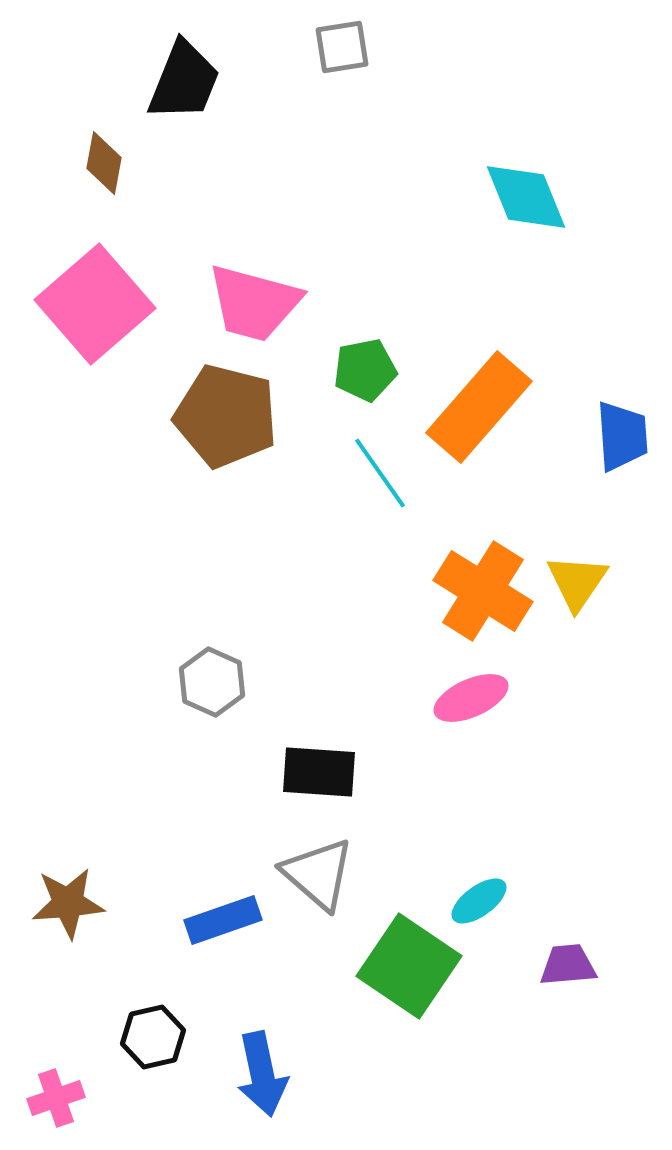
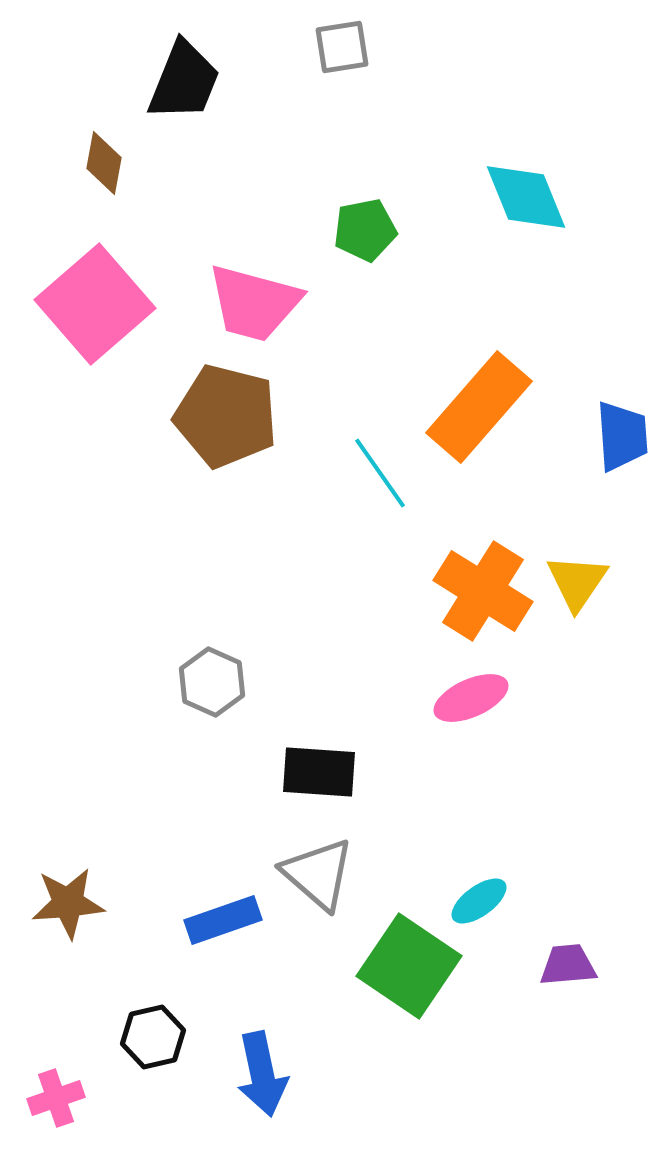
green pentagon: moved 140 px up
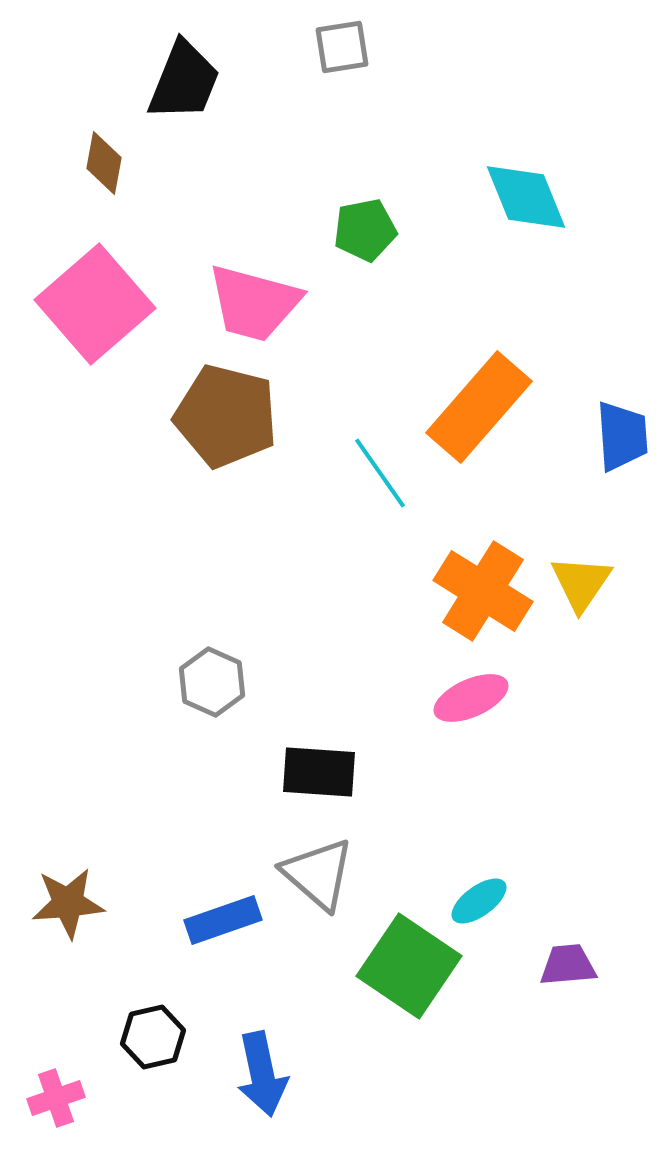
yellow triangle: moved 4 px right, 1 px down
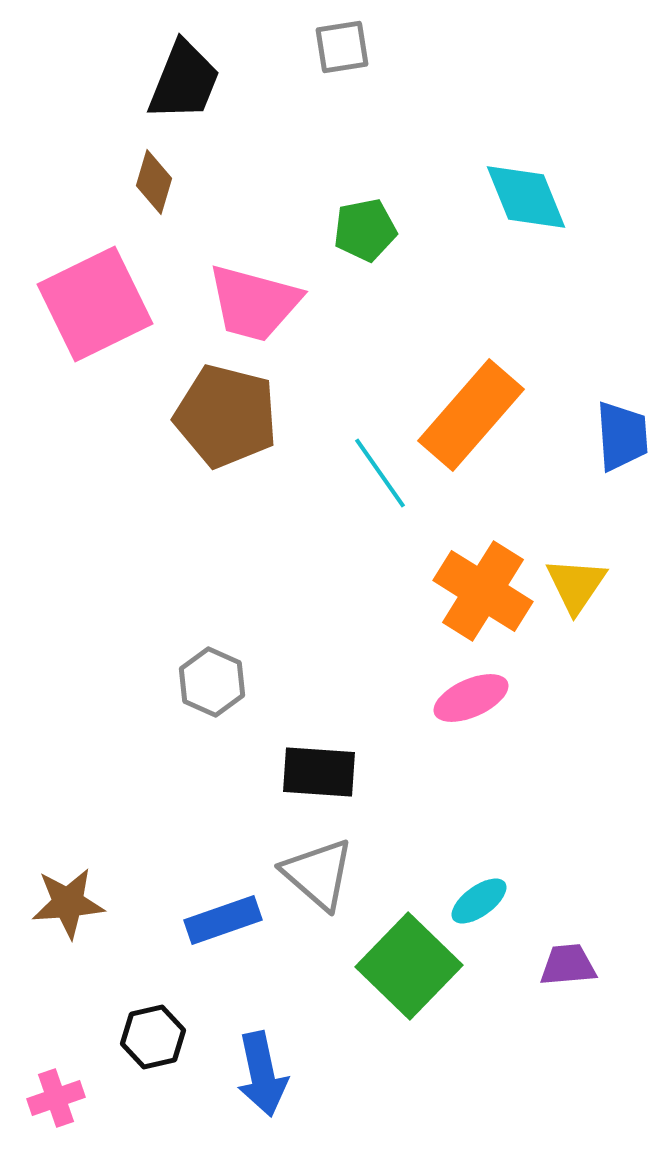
brown diamond: moved 50 px right, 19 px down; rotated 6 degrees clockwise
pink square: rotated 15 degrees clockwise
orange rectangle: moved 8 px left, 8 px down
yellow triangle: moved 5 px left, 2 px down
green square: rotated 10 degrees clockwise
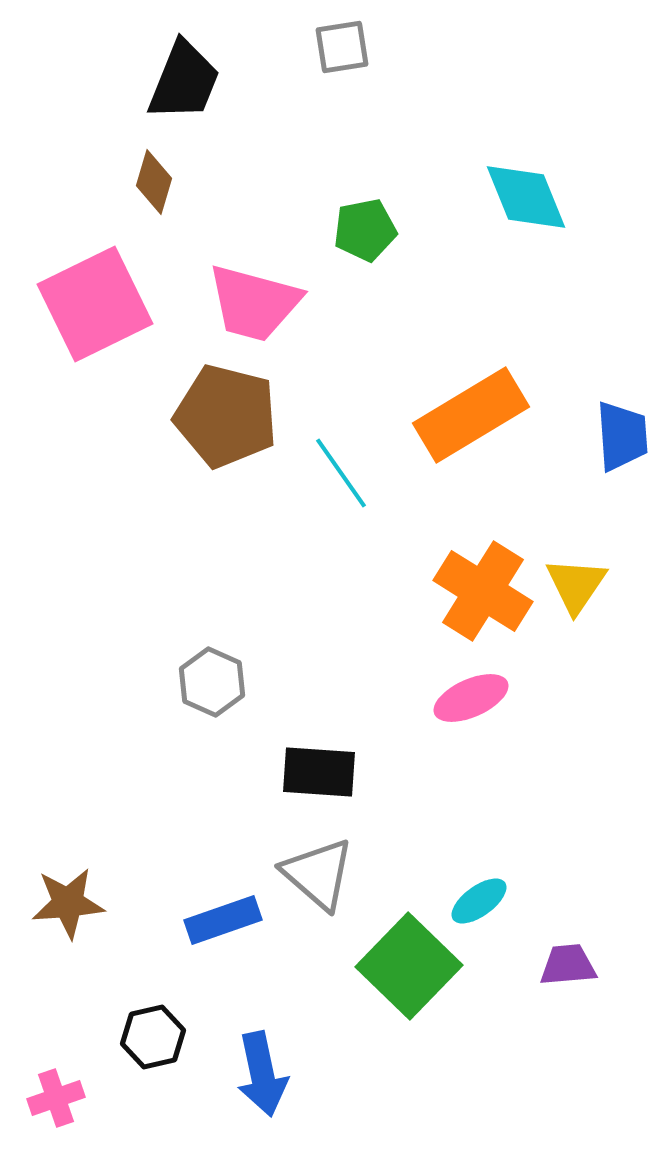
orange rectangle: rotated 18 degrees clockwise
cyan line: moved 39 px left
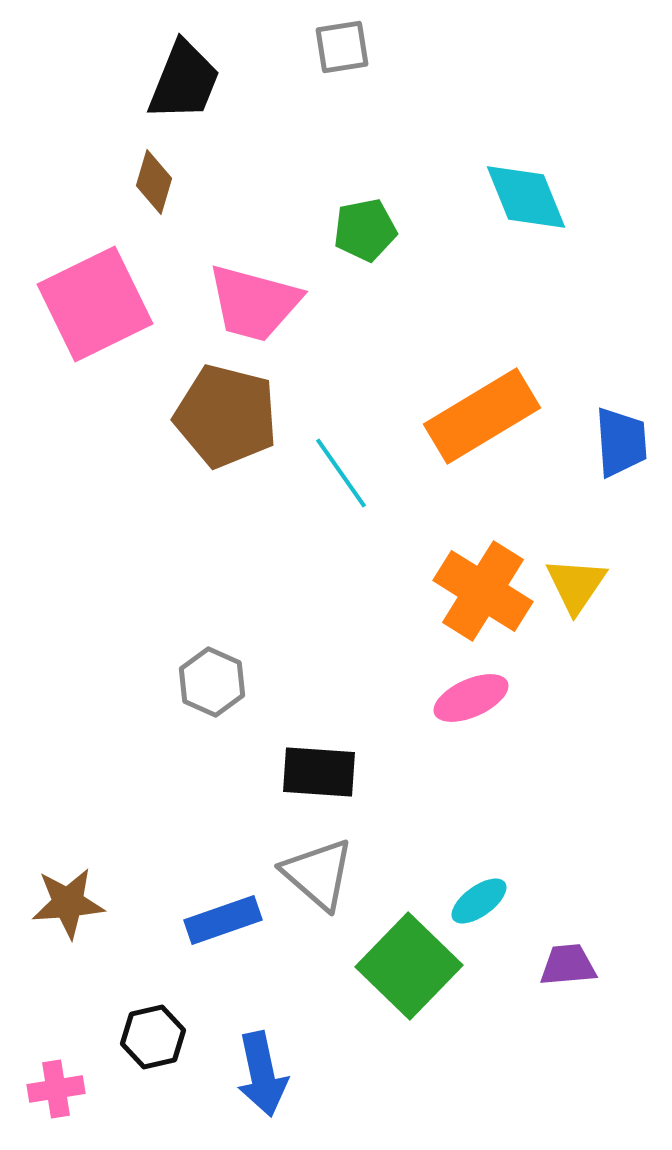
orange rectangle: moved 11 px right, 1 px down
blue trapezoid: moved 1 px left, 6 px down
pink cross: moved 9 px up; rotated 10 degrees clockwise
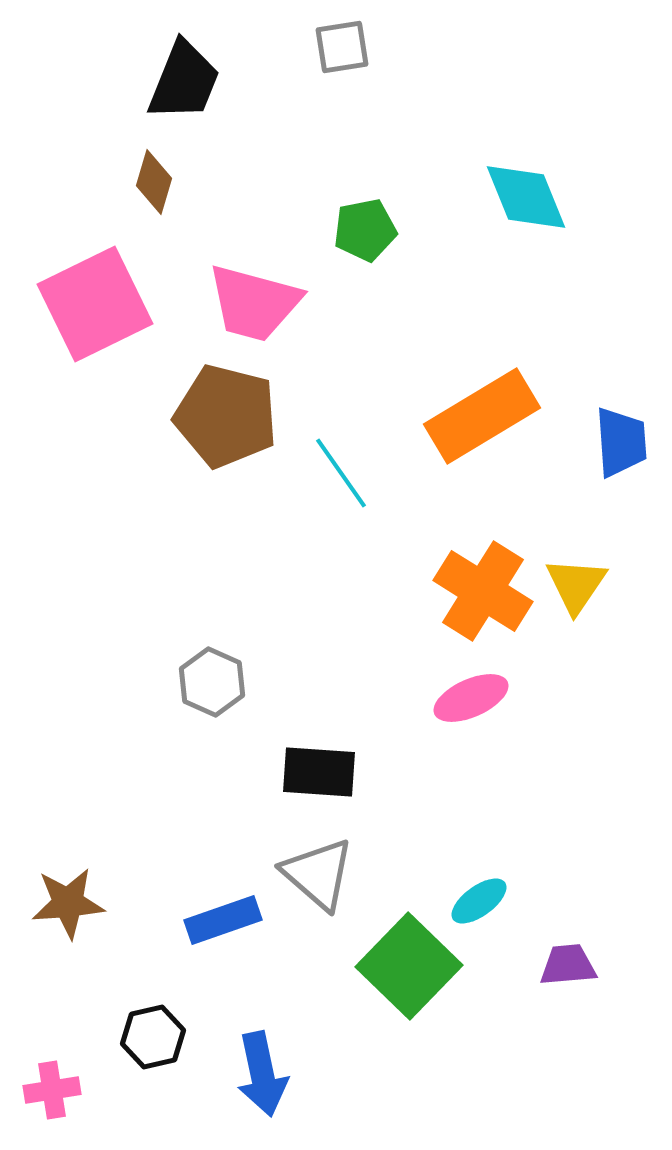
pink cross: moved 4 px left, 1 px down
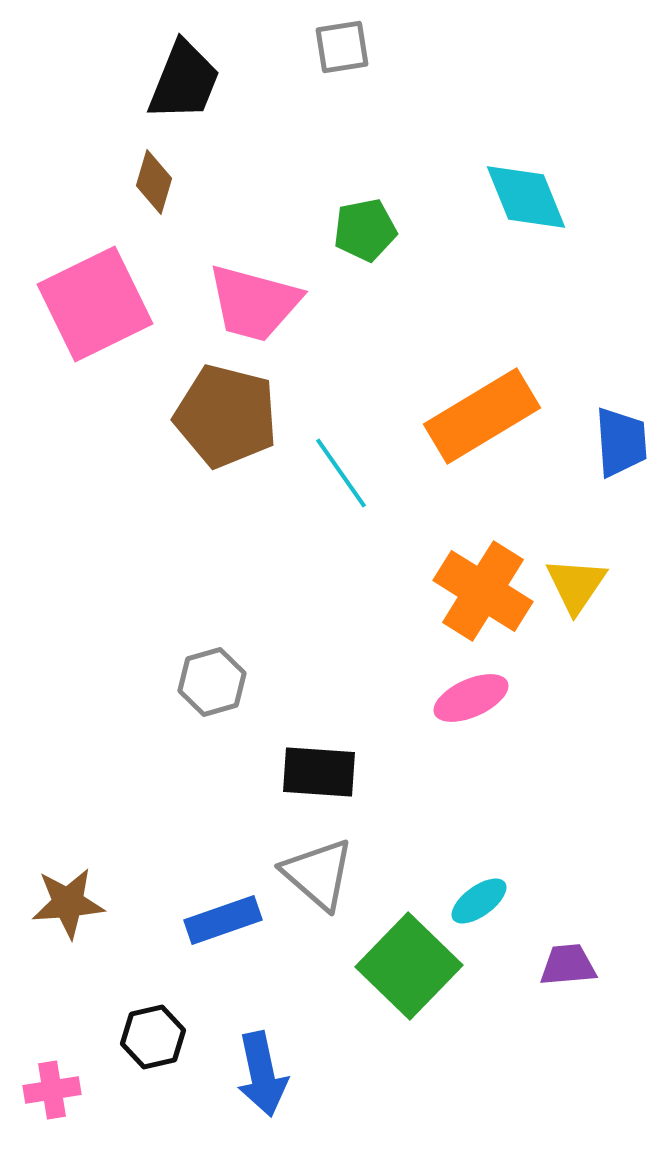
gray hexagon: rotated 20 degrees clockwise
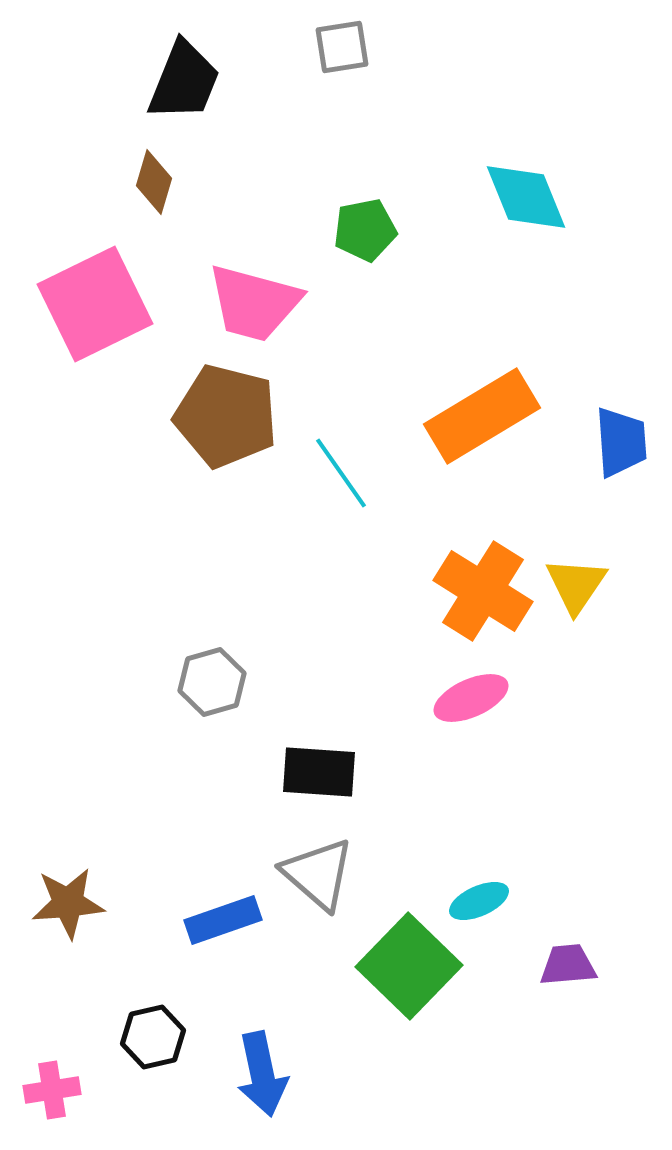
cyan ellipse: rotated 12 degrees clockwise
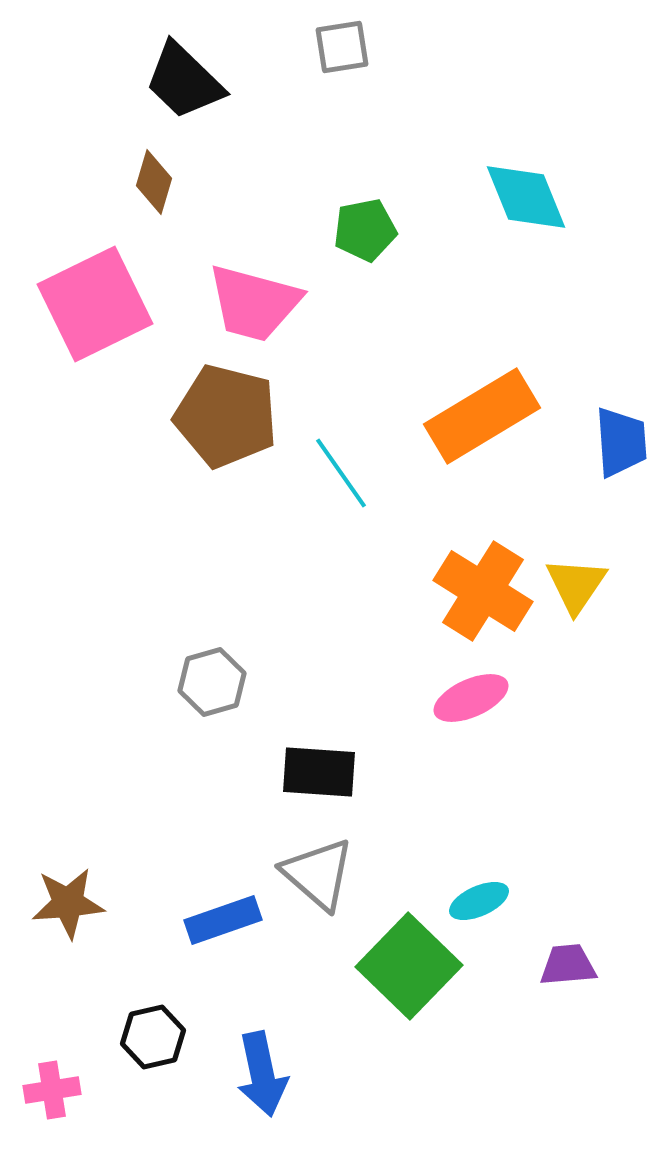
black trapezoid: rotated 112 degrees clockwise
